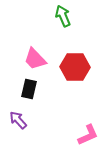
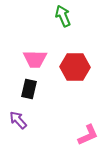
pink trapezoid: rotated 45 degrees counterclockwise
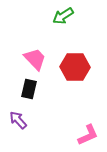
green arrow: rotated 100 degrees counterclockwise
pink trapezoid: rotated 135 degrees counterclockwise
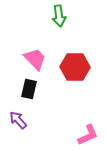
green arrow: moved 4 px left; rotated 65 degrees counterclockwise
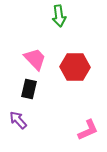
pink L-shape: moved 5 px up
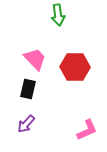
green arrow: moved 1 px left, 1 px up
black rectangle: moved 1 px left
purple arrow: moved 8 px right, 4 px down; rotated 96 degrees counterclockwise
pink L-shape: moved 1 px left
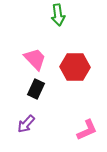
black rectangle: moved 8 px right; rotated 12 degrees clockwise
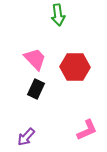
purple arrow: moved 13 px down
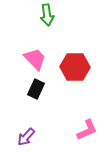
green arrow: moved 11 px left
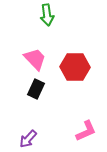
pink L-shape: moved 1 px left, 1 px down
purple arrow: moved 2 px right, 2 px down
